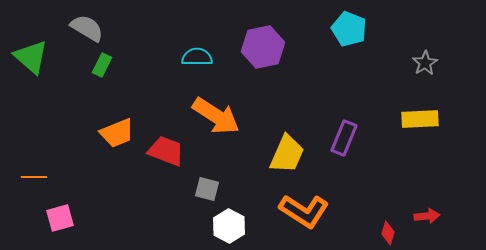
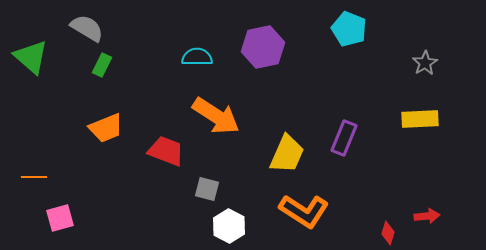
orange trapezoid: moved 11 px left, 5 px up
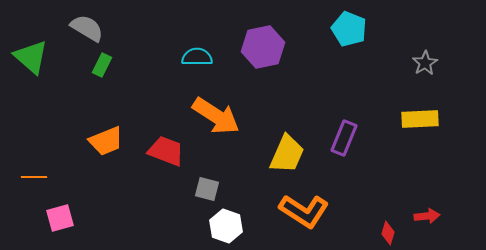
orange trapezoid: moved 13 px down
white hexagon: moved 3 px left; rotated 8 degrees counterclockwise
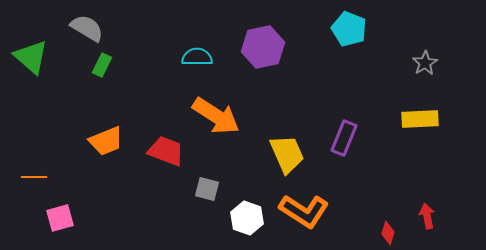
yellow trapezoid: rotated 48 degrees counterclockwise
red arrow: rotated 95 degrees counterclockwise
white hexagon: moved 21 px right, 8 px up
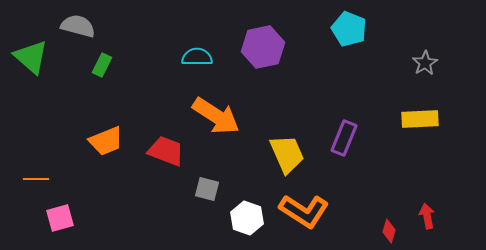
gray semicircle: moved 9 px left, 2 px up; rotated 16 degrees counterclockwise
orange line: moved 2 px right, 2 px down
red diamond: moved 1 px right, 2 px up
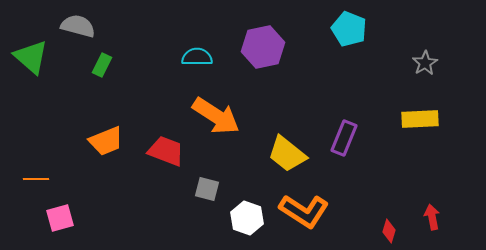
yellow trapezoid: rotated 153 degrees clockwise
red arrow: moved 5 px right, 1 px down
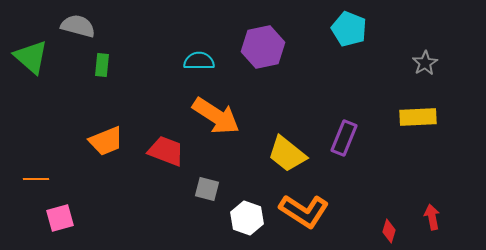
cyan semicircle: moved 2 px right, 4 px down
green rectangle: rotated 20 degrees counterclockwise
yellow rectangle: moved 2 px left, 2 px up
